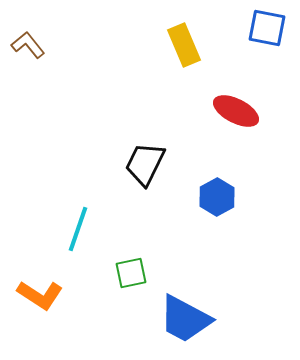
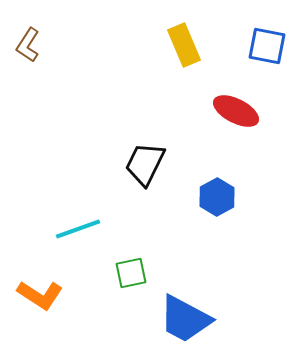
blue square: moved 18 px down
brown L-shape: rotated 108 degrees counterclockwise
cyan line: rotated 51 degrees clockwise
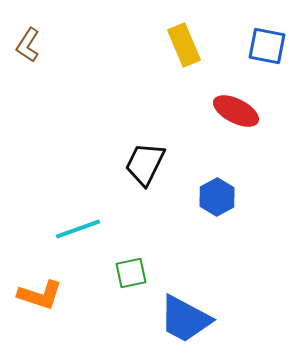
orange L-shape: rotated 15 degrees counterclockwise
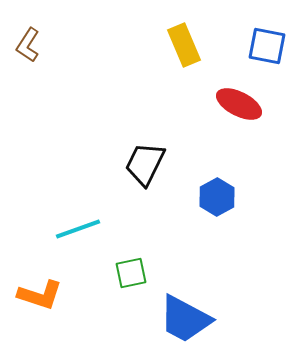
red ellipse: moved 3 px right, 7 px up
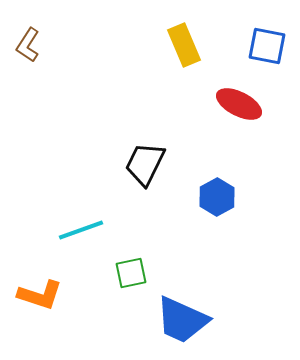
cyan line: moved 3 px right, 1 px down
blue trapezoid: moved 3 px left, 1 px down; rotated 4 degrees counterclockwise
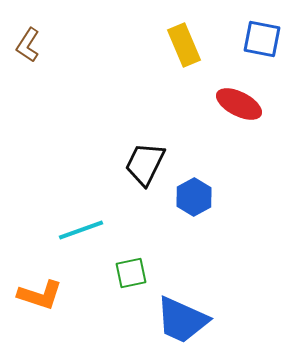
blue square: moved 5 px left, 7 px up
blue hexagon: moved 23 px left
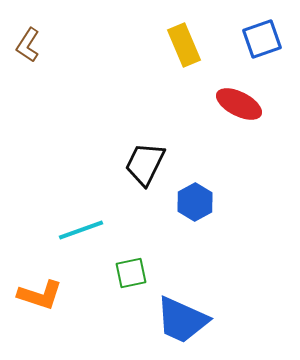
blue square: rotated 30 degrees counterclockwise
blue hexagon: moved 1 px right, 5 px down
